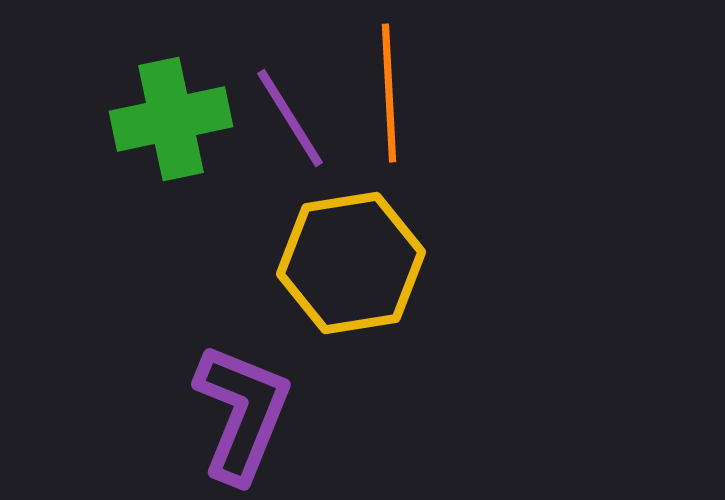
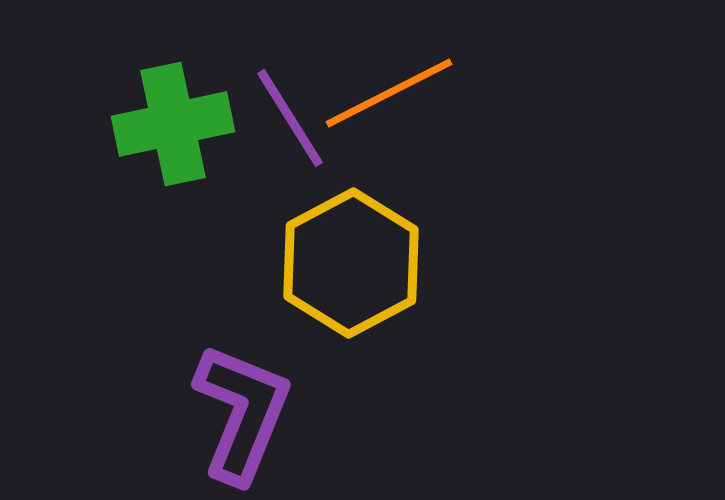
orange line: rotated 66 degrees clockwise
green cross: moved 2 px right, 5 px down
yellow hexagon: rotated 19 degrees counterclockwise
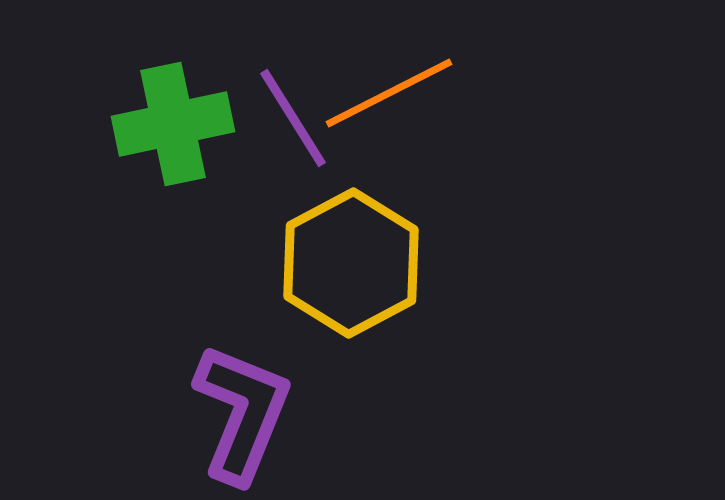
purple line: moved 3 px right
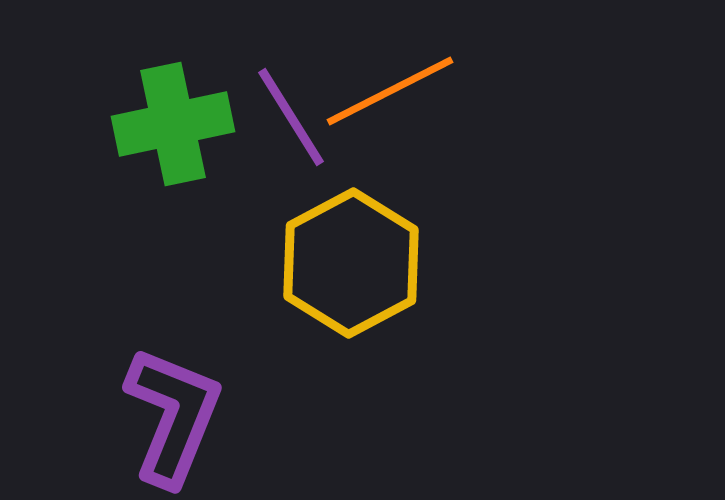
orange line: moved 1 px right, 2 px up
purple line: moved 2 px left, 1 px up
purple L-shape: moved 69 px left, 3 px down
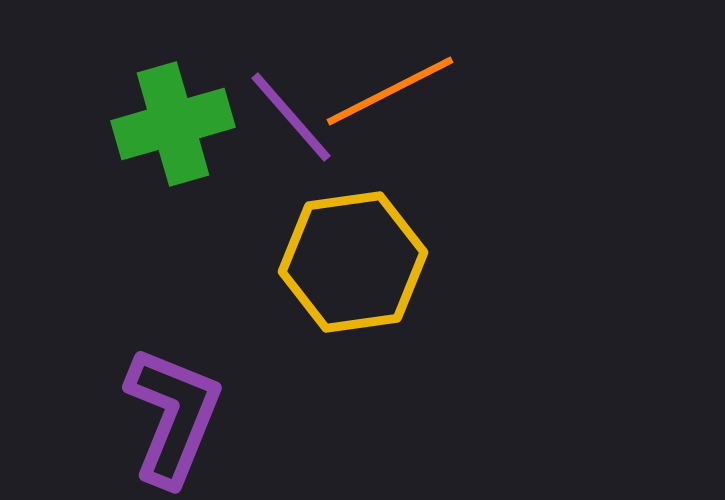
purple line: rotated 9 degrees counterclockwise
green cross: rotated 4 degrees counterclockwise
yellow hexagon: moved 2 px right, 1 px up; rotated 20 degrees clockwise
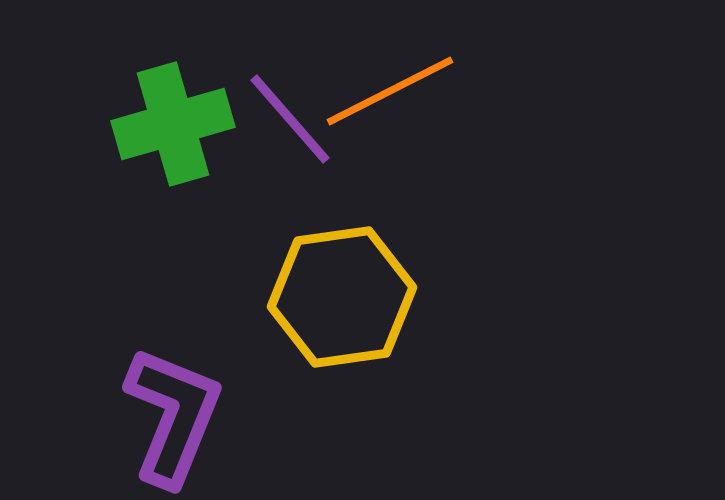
purple line: moved 1 px left, 2 px down
yellow hexagon: moved 11 px left, 35 px down
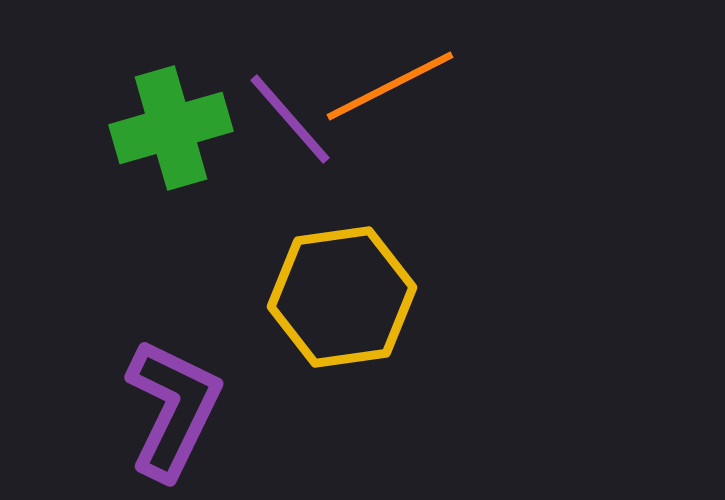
orange line: moved 5 px up
green cross: moved 2 px left, 4 px down
purple L-shape: moved 7 px up; rotated 4 degrees clockwise
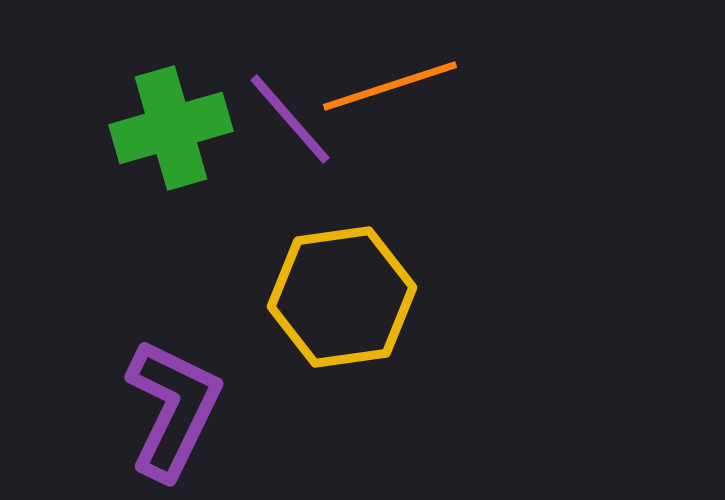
orange line: rotated 9 degrees clockwise
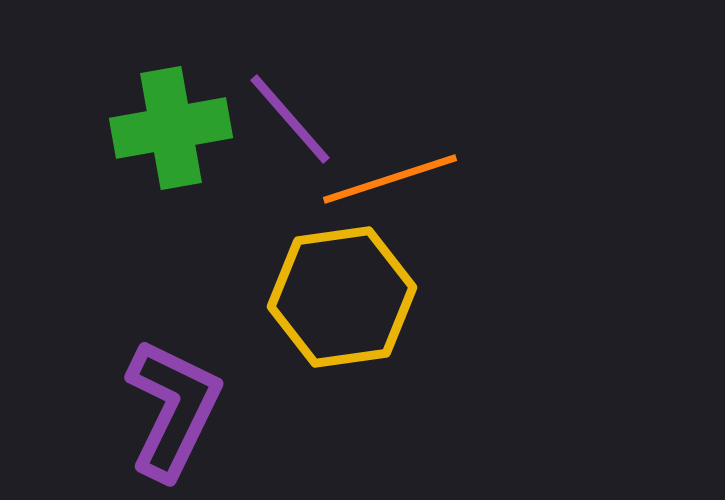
orange line: moved 93 px down
green cross: rotated 6 degrees clockwise
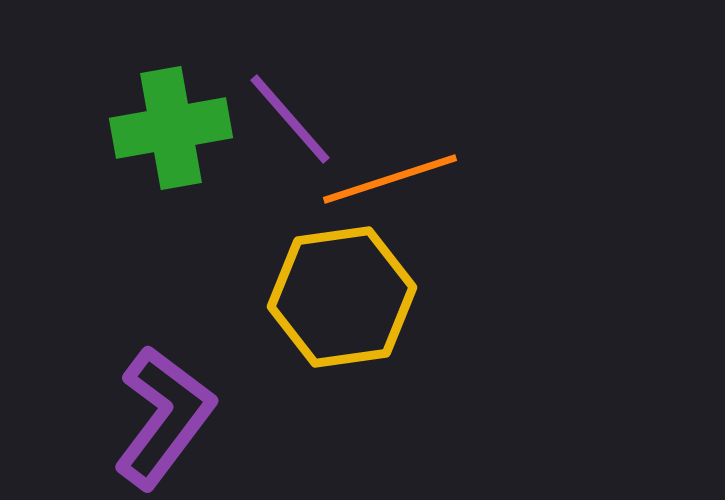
purple L-shape: moved 9 px left, 8 px down; rotated 11 degrees clockwise
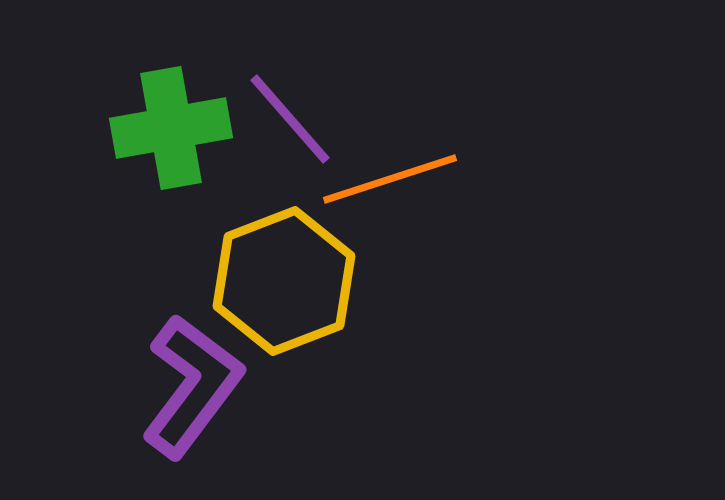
yellow hexagon: moved 58 px left, 16 px up; rotated 13 degrees counterclockwise
purple L-shape: moved 28 px right, 31 px up
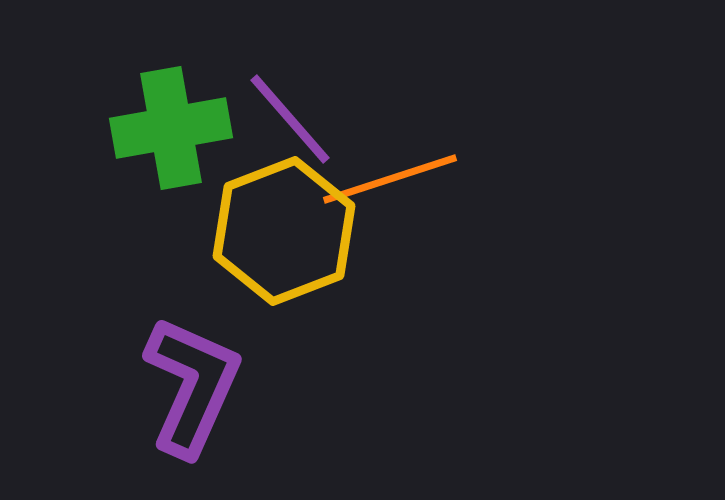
yellow hexagon: moved 50 px up
purple L-shape: rotated 13 degrees counterclockwise
